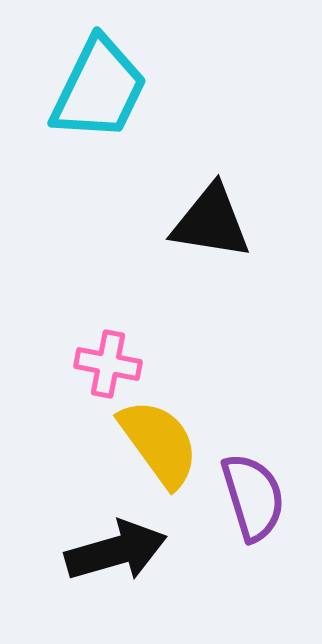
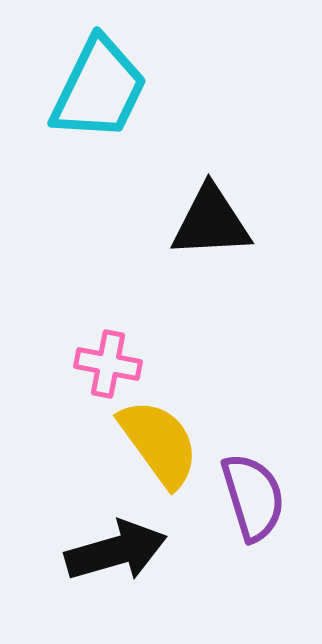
black triangle: rotated 12 degrees counterclockwise
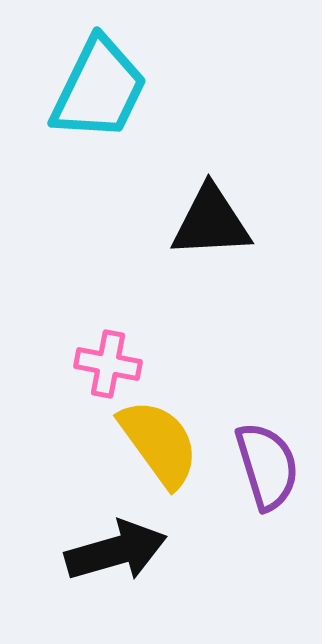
purple semicircle: moved 14 px right, 31 px up
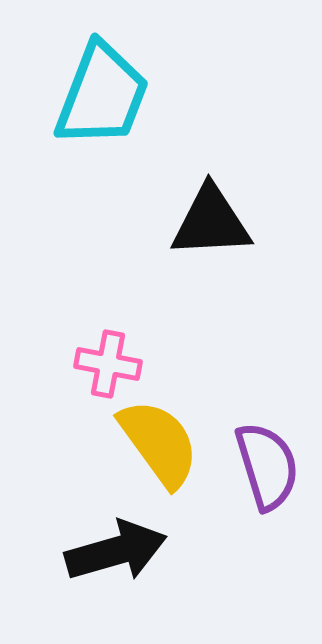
cyan trapezoid: moved 3 px right, 6 px down; rotated 5 degrees counterclockwise
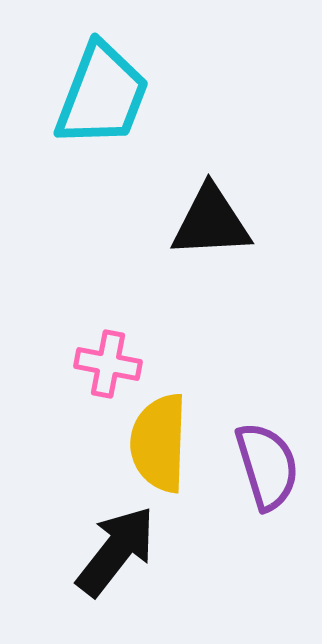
yellow semicircle: rotated 142 degrees counterclockwise
black arrow: rotated 36 degrees counterclockwise
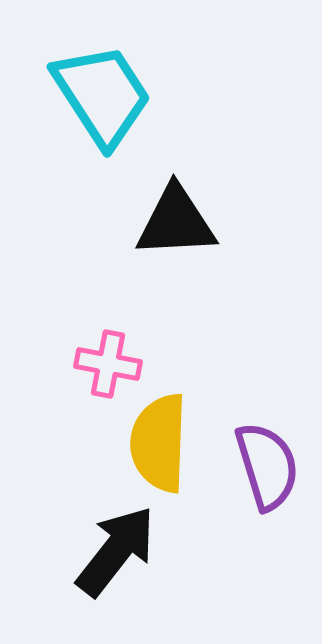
cyan trapezoid: rotated 54 degrees counterclockwise
black triangle: moved 35 px left
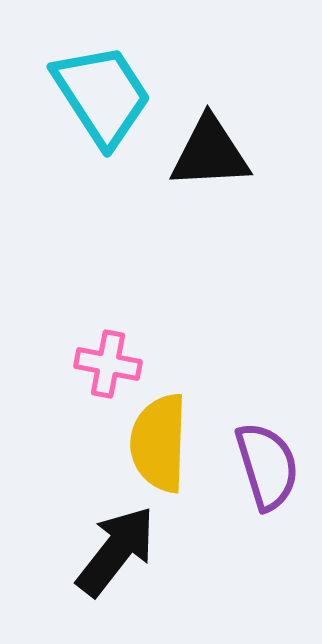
black triangle: moved 34 px right, 69 px up
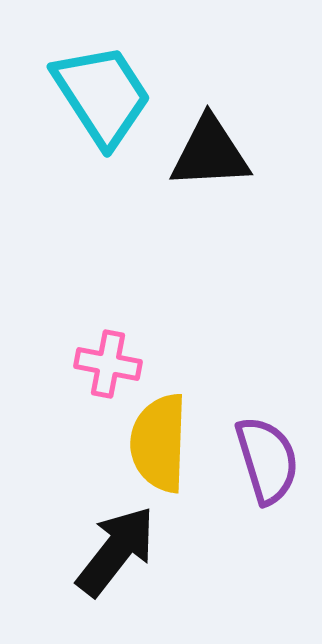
purple semicircle: moved 6 px up
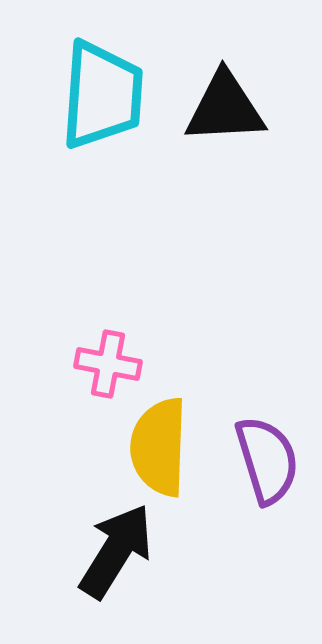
cyan trapezoid: rotated 37 degrees clockwise
black triangle: moved 15 px right, 45 px up
yellow semicircle: moved 4 px down
black arrow: rotated 6 degrees counterclockwise
